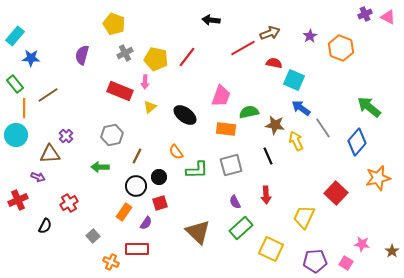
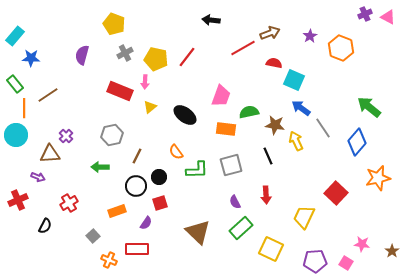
orange rectangle at (124, 212): moved 7 px left, 1 px up; rotated 36 degrees clockwise
orange cross at (111, 262): moved 2 px left, 2 px up
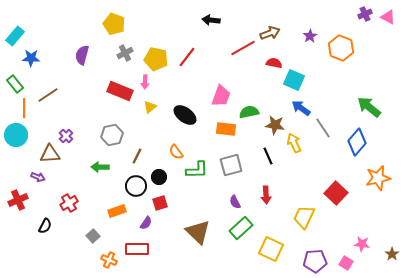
yellow arrow at (296, 141): moved 2 px left, 2 px down
brown star at (392, 251): moved 3 px down
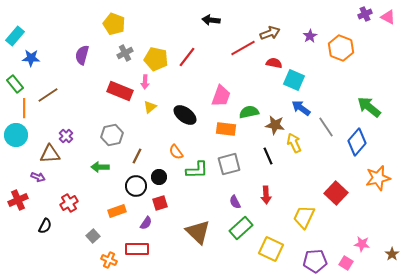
gray line at (323, 128): moved 3 px right, 1 px up
gray square at (231, 165): moved 2 px left, 1 px up
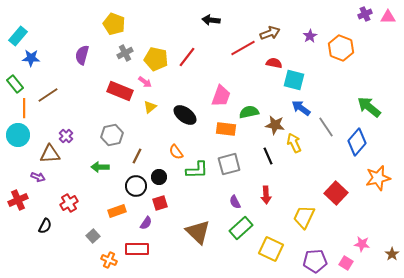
pink triangle at (388, 17): rotated 28 degrees counterclockwise
cyan rectangle at (15, 36): moved 3 px right
cyan square at (294, 80): rotated 10 degrees counterclockwise
pink arrow at (145, 82): rotated 56 degrees counterclockwise
cyan circle at (16, 135): moved 2 px right
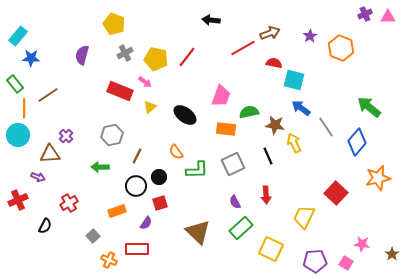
gray square at (229, 164): moved 4 px right; rotated 10 degrees counterclockwise
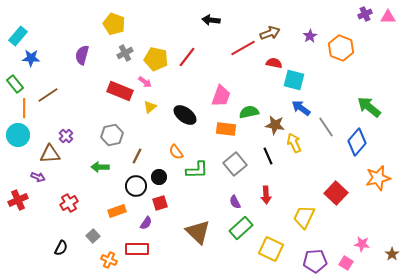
gray square at (233, 164): moved 2 px right; rotated 15 degrees counterclockwise
black semicircle at (45, 226): moved 16 px right, 22 px down
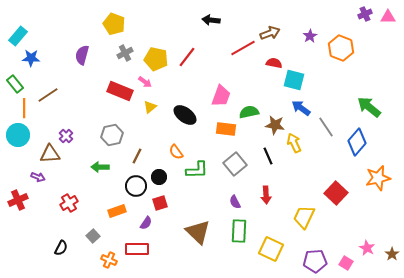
green rectangle at (241, 228): moved 2 px left, 3 px down; rotated 45 degrees counterclockwise
pink star at (362, 244): moved 5 px right, 4 px down; rotated 21 degrees clockwise
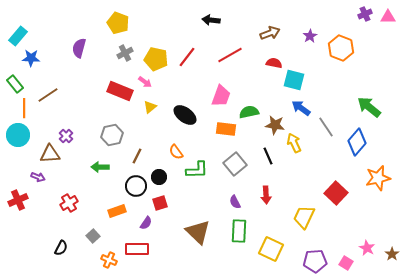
yellow pentagon at (114, 24): moved 4 px right, 1 px up
red line at (243, 48): moved 13 px left, 7 px down
purple semicircle at (82, 55): moved 3 px left, 7 px up
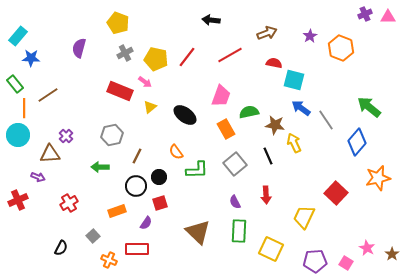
brown arrow at (270, 33): moved 3 px left
gray line at (326, 127): moved 7 px up
orange rectangle at (226, 129): rotated 54 degrees clockwise
